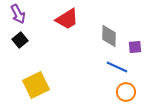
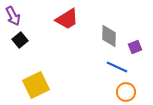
purple arrow: moved 5 px left, 2 px down
purple square: rotated 16 degrees counterclockwise
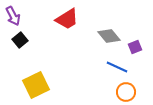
gray diamond: rotated 40 degrees counterclockwise
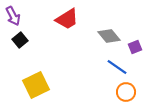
blue line: rotated 10 degrees clockwise
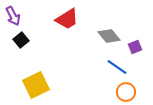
black square: moved 1 px right
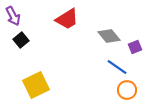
orange circle: moved 1 px right, 2 px up
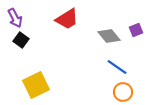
purple arrow: moved 2 px right, 2 px down
black square: rotated 14 degrees counterclockwise
purple square: moved 1 px right, 17 px up
orange circle: moved 4 px left, 2 px down
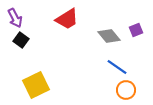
orange circle: moved 3 px right, 2 px up
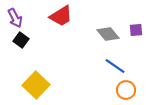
red trapezoid: moved 6 px left, 3 px up
purple square: rotated 16 degrees clockwise
gray diamond: moved 1 px left, 2 px up
blue line: moved 2 px left, 1 px up
yellow square: rotated 20 degrees counterclockwise
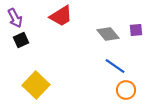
black square: rotated 28 degrees clockwise
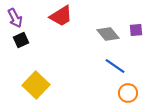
orange circle: moved 2 px right, 3 px down
